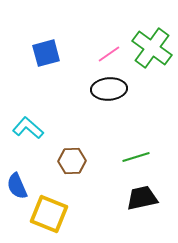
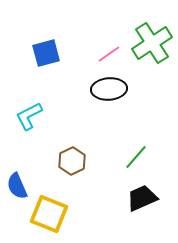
green cross: moved 5 px up; rotated 21 degrees clockwise
cyan L-shape: moved 1 px right, 12 px up; rotated 68 degrees counterclockwise
green line: rotated 32 degrees counterclockwise
brown hexagon: rotated 24 degrees counterclockwise
black trapezoid: rotated 12 degrees counterclockwise
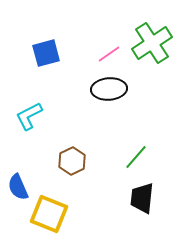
blue semicircle: moved 1 px right, 1 px down
black trapezoid: rotated 60 degrees counterclockwise
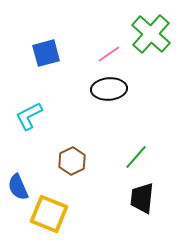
green cross: moved 1 px left, 9 px up; rotated 15 degrees counterclockwise
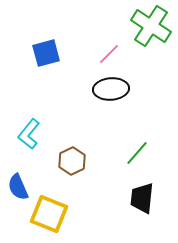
green cross: moved 8 px up; rotated 9 degrees counterclockwise
pink line: rotated 10 degrees counterclockwise
black ellipse: moved 2 px right
cyan L-shape: moved 18 px down; rotated 24 degrees counterclockwise
green line: moved 1 px right, 4 px up
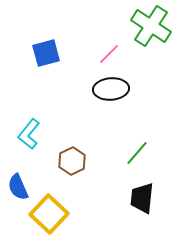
yellow square: rotated 21 degrees clockwise
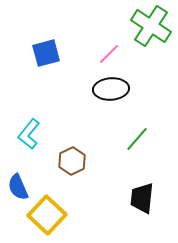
green line: moved 14 px up
yellow square: moved 2 px left, 1 px down
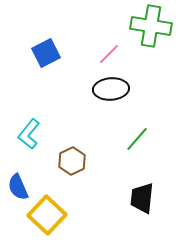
green cross: rotated 24 degrees counterclockwise
blue square: rotated 12 degrees counterclockwise
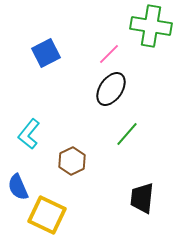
black ellipse: rotated 52 degrees counterclockwise
green line: moved 10 px left, 5 px up
yellow square: rotated 18 degrees counterclockwise
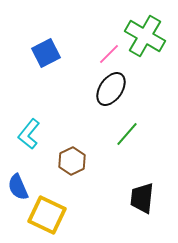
green cross: moved 6 px left, 10 px down; rotated 21 degrees clockwise
